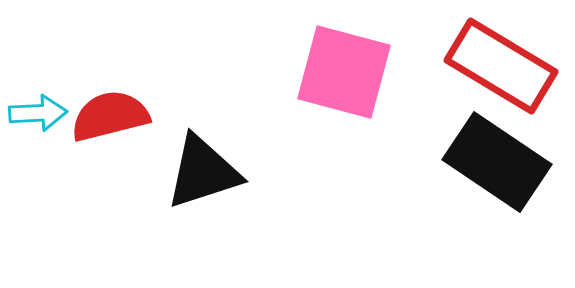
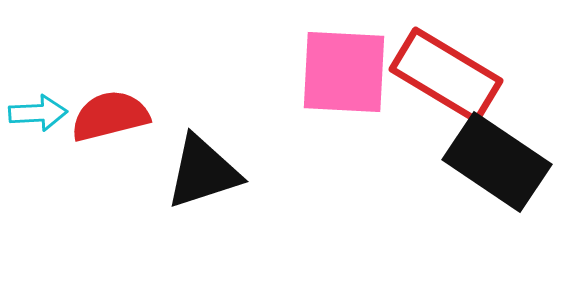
red rectangle: moved 55 px left, 9 px down
pink square: rotated 12 degrees counterclockwise
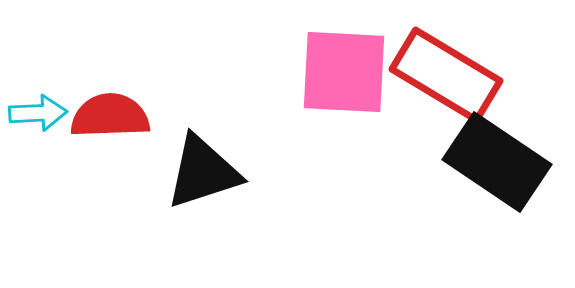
red semicircle: rotated 12 degrees clockwise
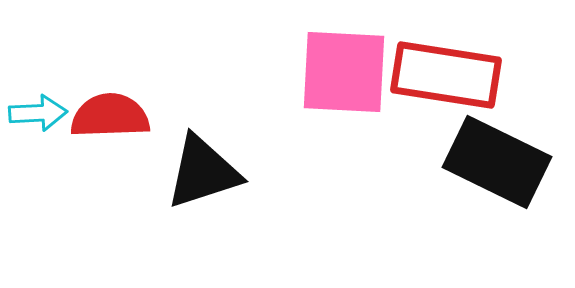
red rectangle: rotated 22 degrees counterclockwise
black rectangle: rotated 8 degrees counterclockwise
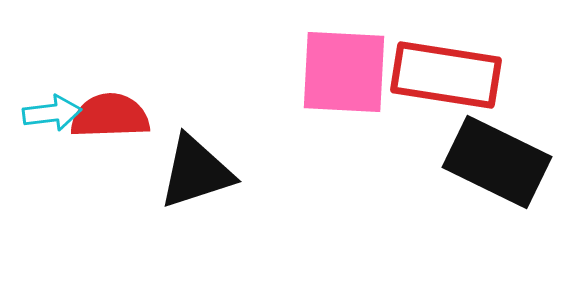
cyan arrow: moved 14 px right; rotated 4 degrees counterclockwise
black triangle: moved 7 px left
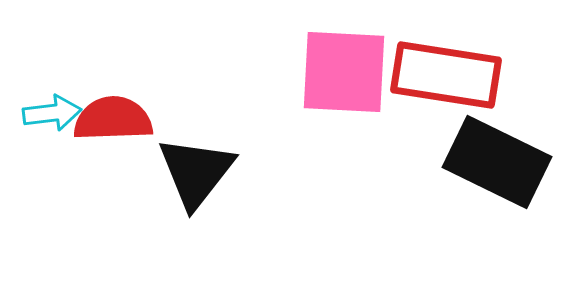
red semicircle: moved 3 px right, 3 px down
black triangle: rotated 34 degrees counterclockwise
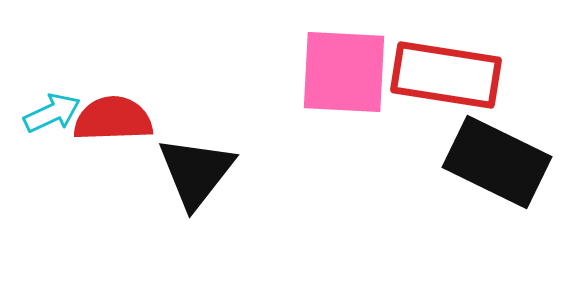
cyan arrow: rotated 18 degrees counterclockwise
